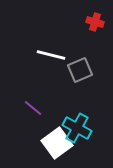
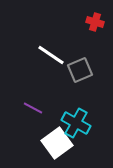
white line: rotated 20 degrees clockwise
purple line: rotated 12 degrees counterclockwise
cyan cross: moved 1 px left, 5 px up
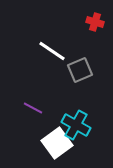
white line: moved 1 px right, 4 px up
cyan cross: moved 2 px down
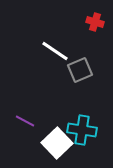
white line: moved 3 px right
purple line: moved 8 px left, 13 px down
cyan cross: moved 6 px right, 5 px down; rotated 20 degrees counterclockwise
white square: rotated 8 degrees counterclockwise
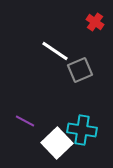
red cross: rotated 18 degrees clockwise
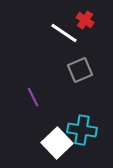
red cross: moved 10 px left, 2 px up
white line: moved 9 px right, 18 px up
purple line: moved 8 px right, 24 px up; rotated 36 degrees clockwise
